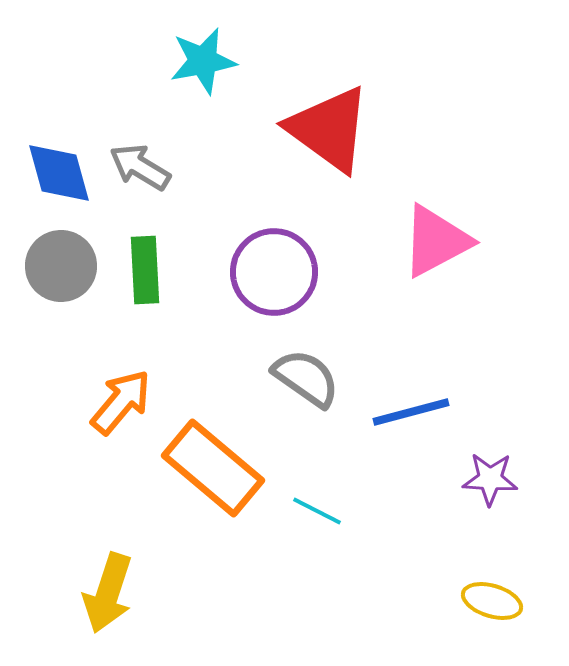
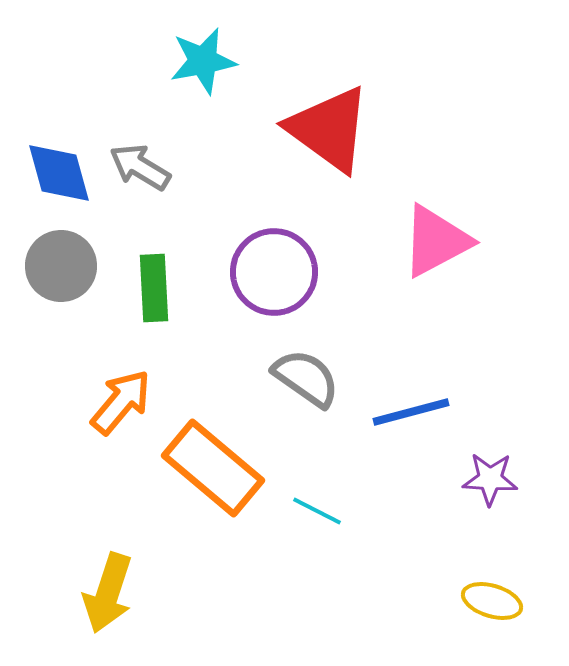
green rectangle: moved 9 px right, 18 px down
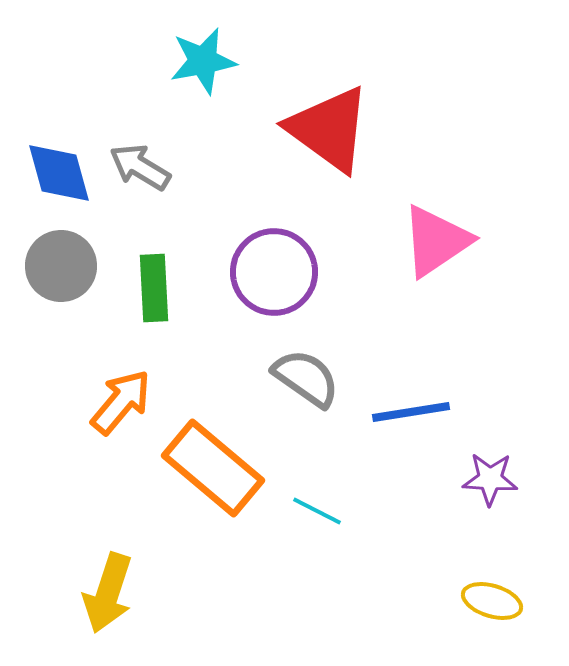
pink triangle: rotated 6 degrees counterclockwise
blue line: rotated 6 degrees clockwise
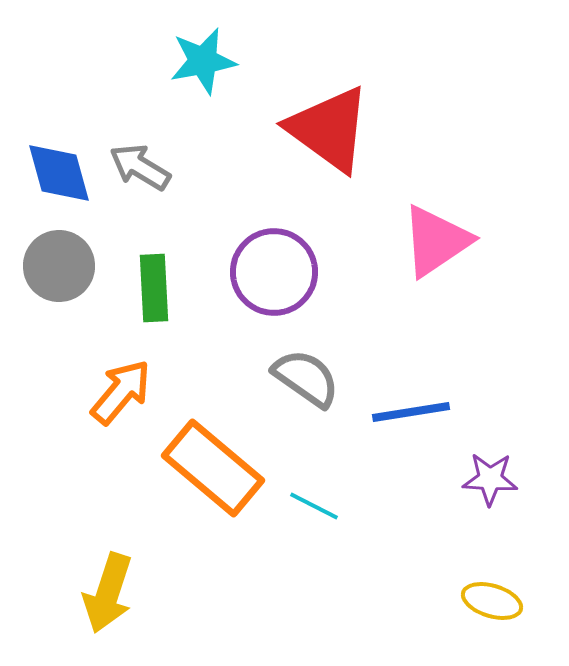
gray circle: moved 2 px left
orange arrow: moved 10 px up
cyan line: moved 3 px left, 5 px up
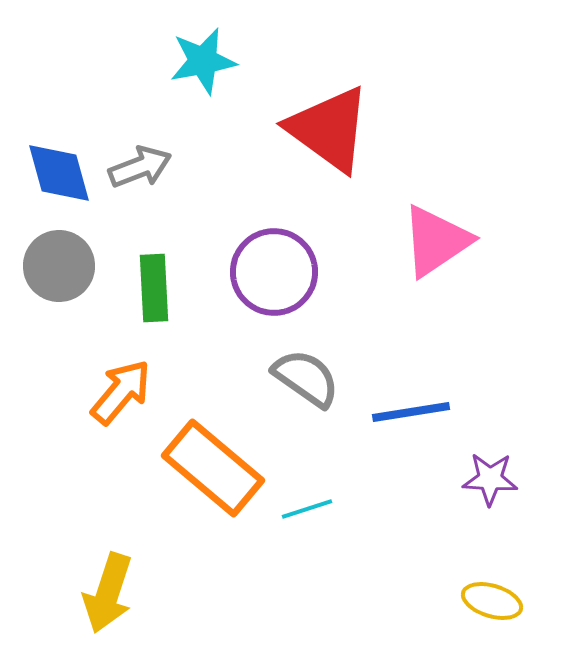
gray arrow: rotated 128 degrees clockwise
cyan line: moved 7 px left, 3 px down; rotated 45 degrees counterclockwise
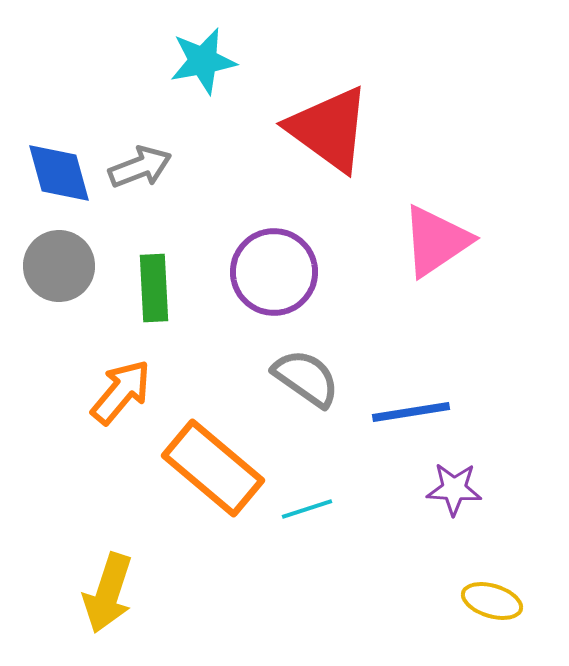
purple star: moved 36 px left, 10 px down
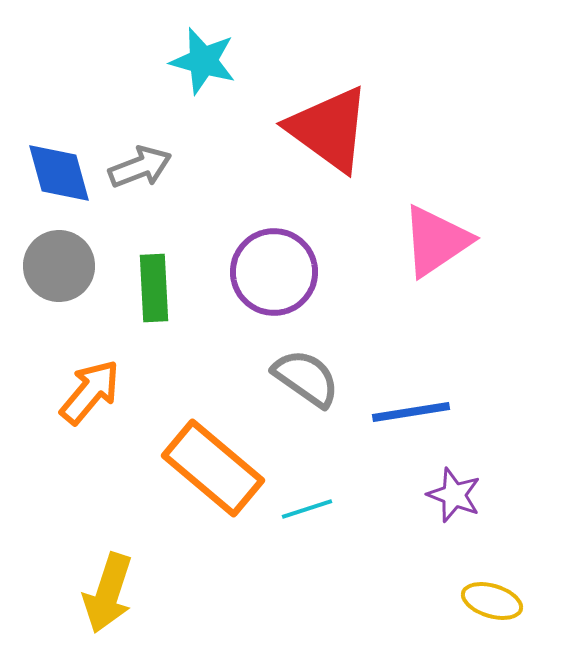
cyan star: rotated 26 degrees clockwise
orange arrow: moved 31 px left
purple star: moved 6 px down; rotated 18 degrees clockwise
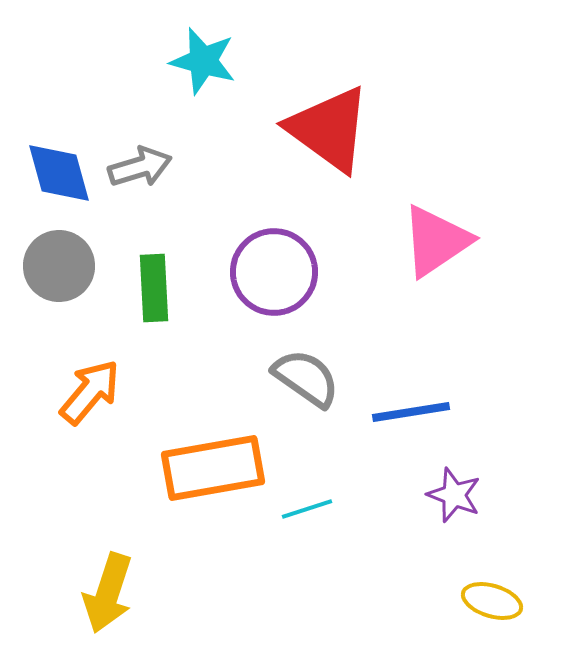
gray arrow: rotated 4 degrees clockwise
orange rectangle: rotated 50 degrees counterclockwise
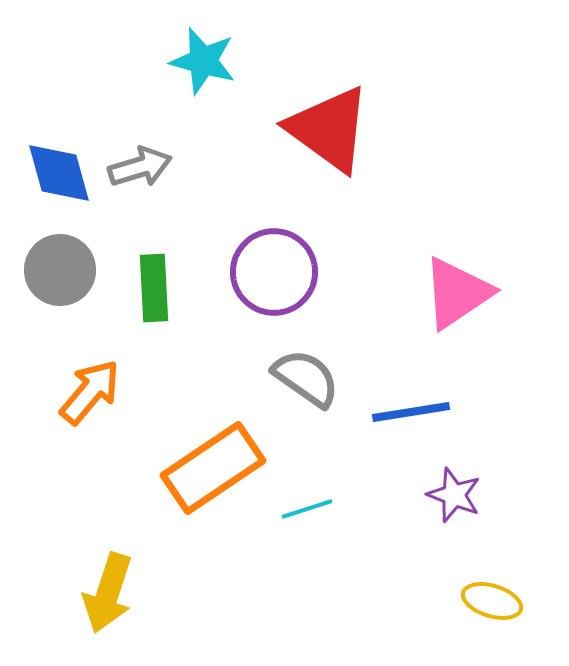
pink triangle: moved 21 px right, 52 px down
gray circle: moved 1 px right, 4 px down
orange rectangle: rotated 24 degrees counterclockwise
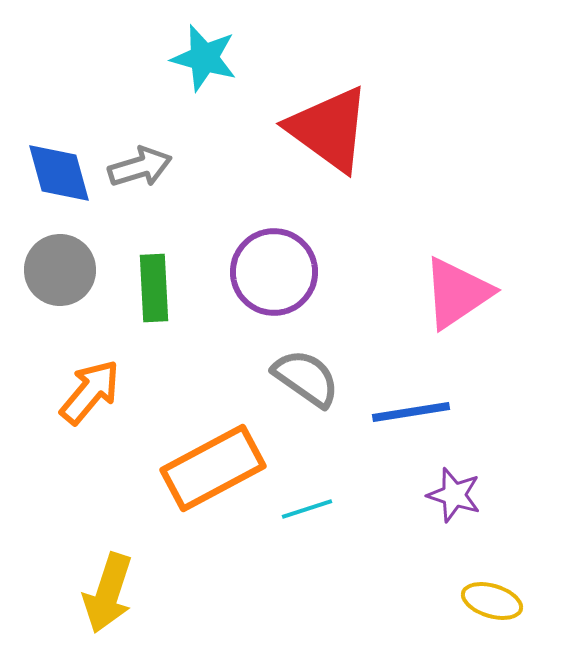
cyan star: moved 1 px right, 3 px up
orange rectangle: rotated 6 degrees clockwise
purple star: rotated 4 degrees counterclockwise
